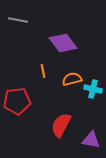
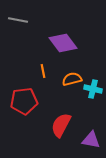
red pentagon: moved 7 px right
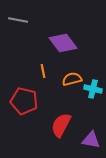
red pentagon: rotated 20 degrees clockwise
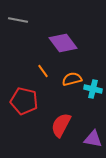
orange line: rotated 24 degrees counterclockwise
purple triangle: moved 2 px right, 1 px up
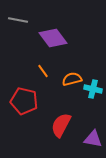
purple diamond: moved 10 px left, 5 px up
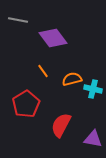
red pentagon: moved 2 px right, 3 px down; rotated 28 degrees clockwise
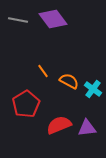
purple diamond: moved 19 px up
orange semicircle: moved 3 px left, 2 px down; rotated 42 degrees clockwise
cyan cross: rotated 24 degrees clockwise
red semicircle: moved 2 px left; rotated 40 degrees clockwise
purple triangle: moved 6 px left, 11 px up; rotated 18 degrees counterclockwise
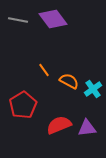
orange line: moved 1 px right, 1 px up
cyan cross: rotated 18 degrees clockwise
red pentagon: moved 3 px left, 1 px down
